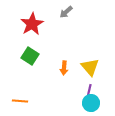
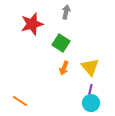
gray arrow: rotated 144 degrees clockwise
red star: rotated 15 degrees clockwise
green square: moved 31 px right, 13 px up
orange arrow: rotated 16 degrees clockwise
purple line: moved 1 px right
orange line: rotated 28 degrees clockwise
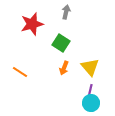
orange line: moved 29 px up
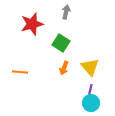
orange line: rotated 28 degrees counterclockwise
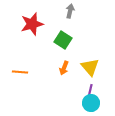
gray arrow: moved 4 px right, 1 px up
green square: moved 2 px right, 3 px up
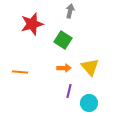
orange arrow: rotated 112 degrees counterclockwise
purple line: moved 21 px left
cyan circle: moved 2 px left
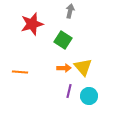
yellow triangle: moved 7 px left
cyan circle: moved 7 px up
